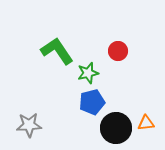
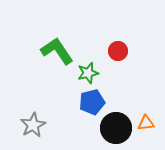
gray star: moved 4 px right; rotated 25 degrees counterclockwise
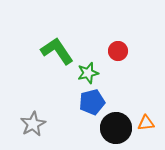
gray star: moved 1 px up
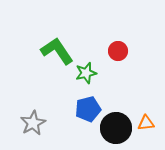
green star: moved 2 px left
blue pentagon: moved 4 px left, 7 px down
gray star: moved 1 px up
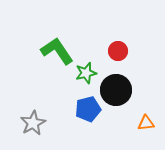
black circle: moved 38 px up
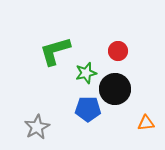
green L-shape: moved 2 px left; rotated 72 degrees counterclockwise
black circle: moved 1 px left, 1 px up
blue pentagon: rotated 15 degrees clockwise
gray star: moved 4 px right, 4 px down
